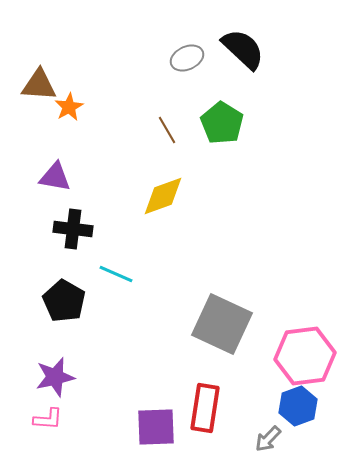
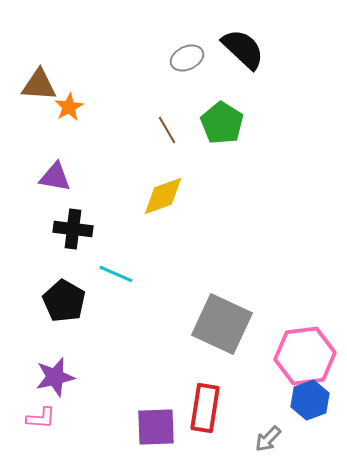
blue hexagon: moved 12 px right, 6 px up
pink L-shape: moved 7 px left, 1 px up
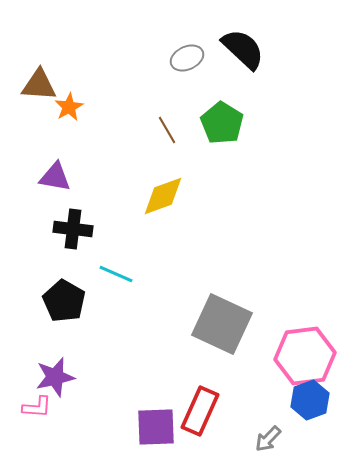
red rectangle: moved 5 px left, 3 px down; rotated 15 degrees clockwise
pink L-shape: moved 4 px left, 11 px up
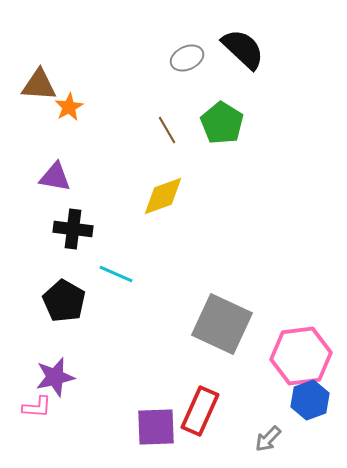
pink hexagon: moved 4 px left
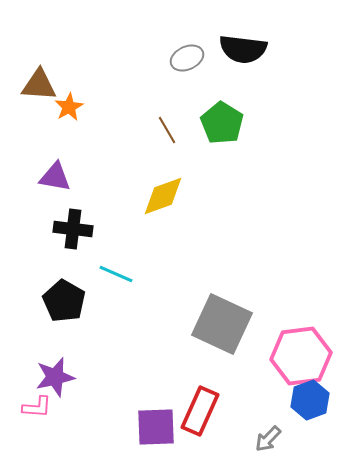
black semicircle: rotated 144 degrees clockwise
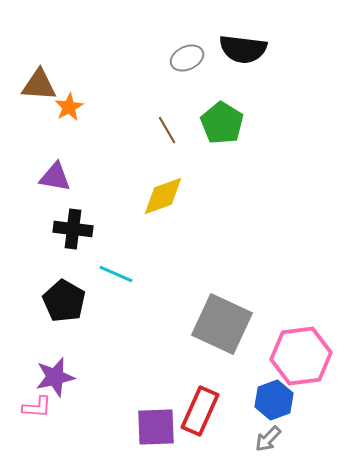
blue hexagon: moved 36 px left
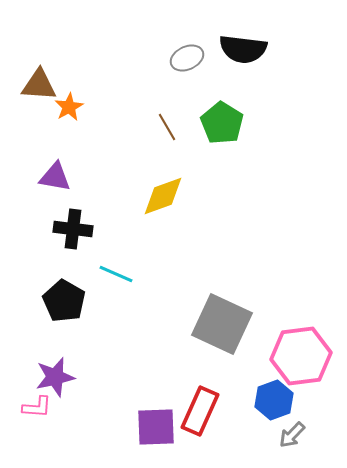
brown line: moved 3 px up
gray arrow: moved 24 px right, 4 px up
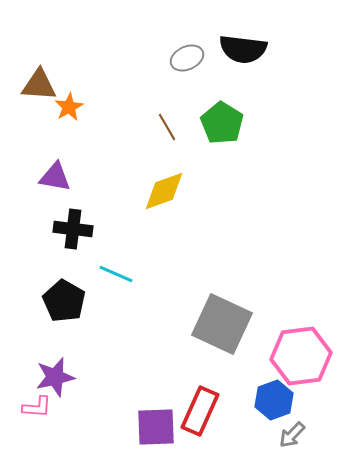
yellow diamond: moved 1 px right, 5 px up
